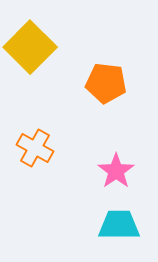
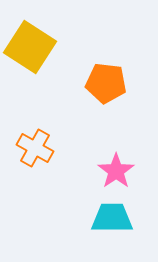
yellow square: rotated 12 degrees counterclockwise
cyan trapezoid: moved 7 px left, 7 px up
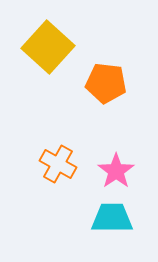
yellow square: moved 18 px right; rotated 9 degrees clockwise
orange cross: moved 23 px right, 16 px down
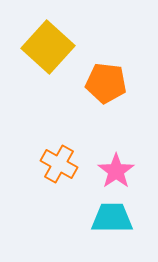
orange cross: moved 1 px right
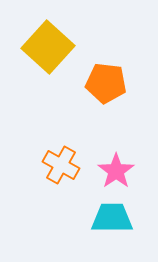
orange cross: moved 2 px right, 1 px down
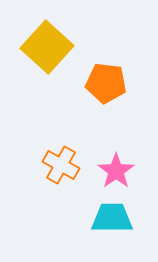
yellow square: moved 1 px left
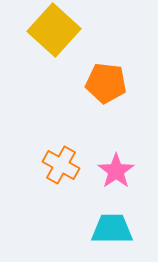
yellow square: moved 7 px right, 17 px up
cyan trapezoid: moved 11 px down
